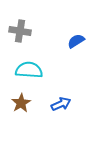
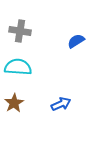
cyan semicircle: moved 11 px left, 3 px up
brown star: moved 7 px left
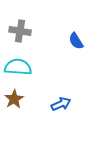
blue semicircle: rotated 90 degrees counterclockwise
brown star: moved 4 px up
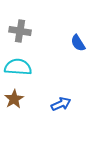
blue semicircle: moved 2 px right, 2 px down
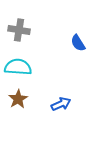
gray cross: moved 1 px left, 1 px up
brown star: moved 4 px right
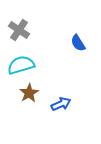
gray cross: rotated 25 degrees clockwise
cyan semicircle: moved 3 px right, 2 px up; rotated 20 degrees counterclockwise
brown star: moved 11 px right, 6 px up
